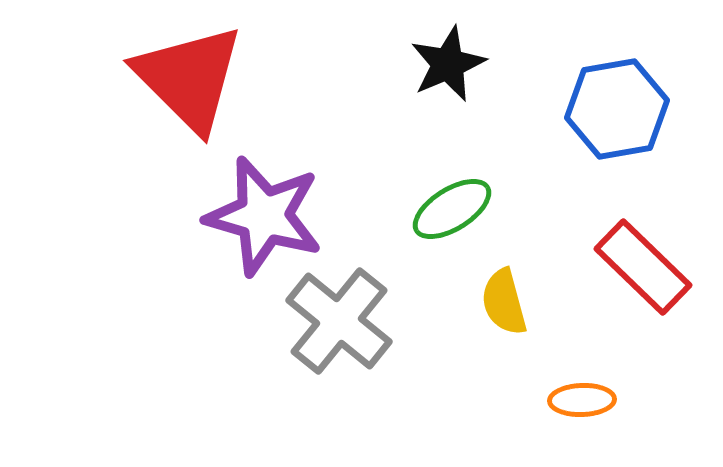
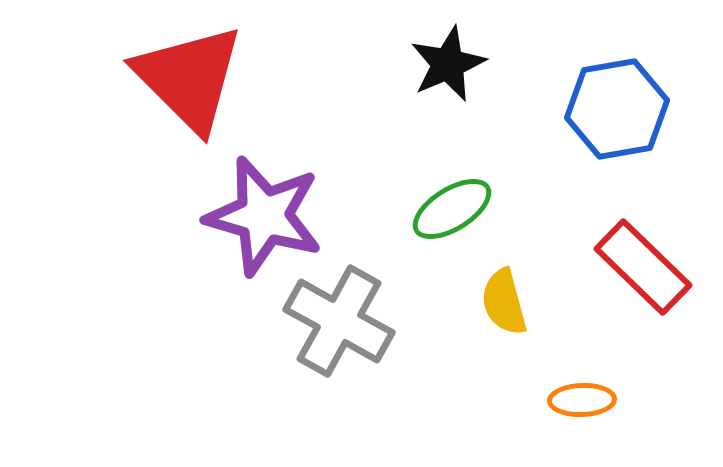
gray cross: rotated 10 degrees counterclockwise
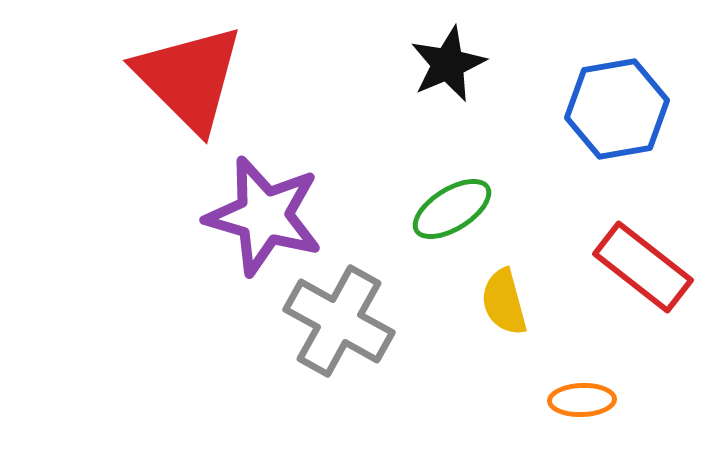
red rectangle: rotated 6 degrees counterclockwise
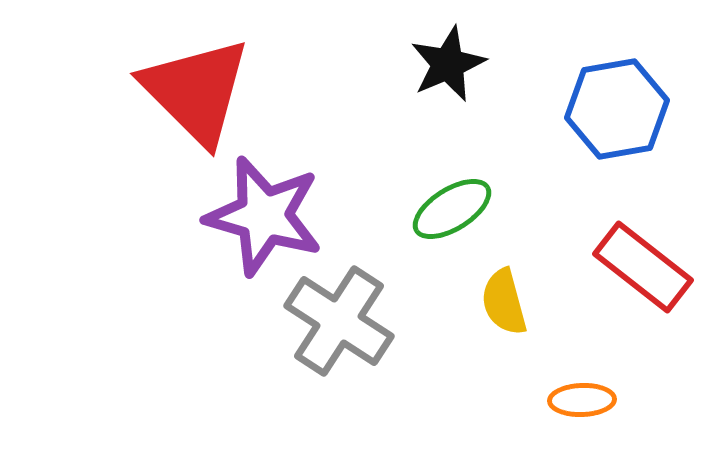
red triangle: moved 7 px right, 13 px down
gray cross: rotated 4 degrees clockwise
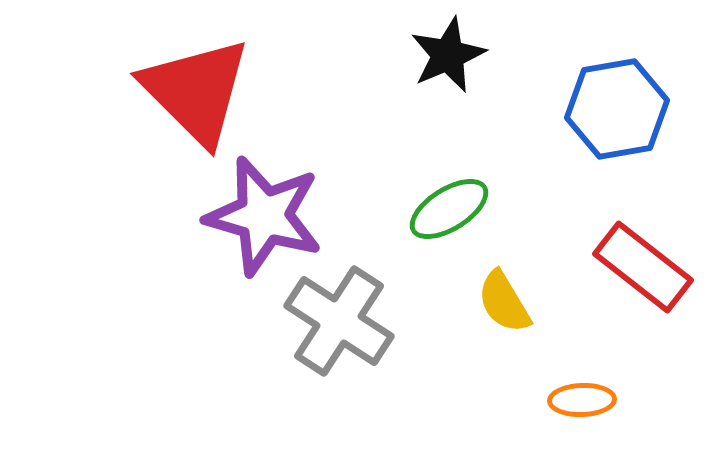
black star: moved 9 px up
green ellipse: moved 3 px left
yellow semicircle: rotated 16 degrees counterclockwise
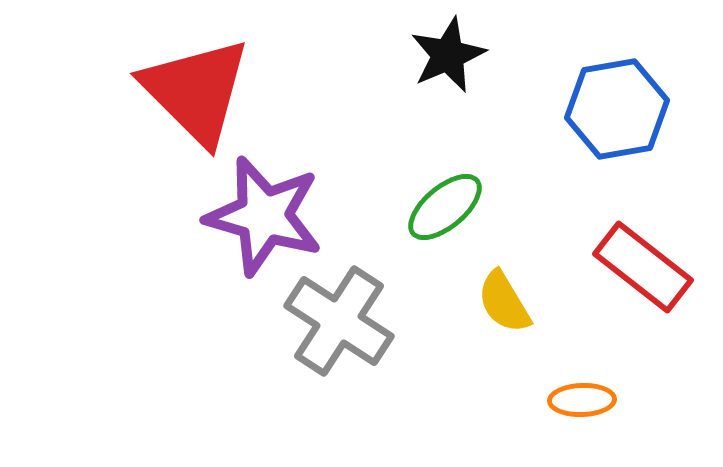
green ellipse: moved 4 px left, 2 px up; rotated 8 degrees counterclockwise
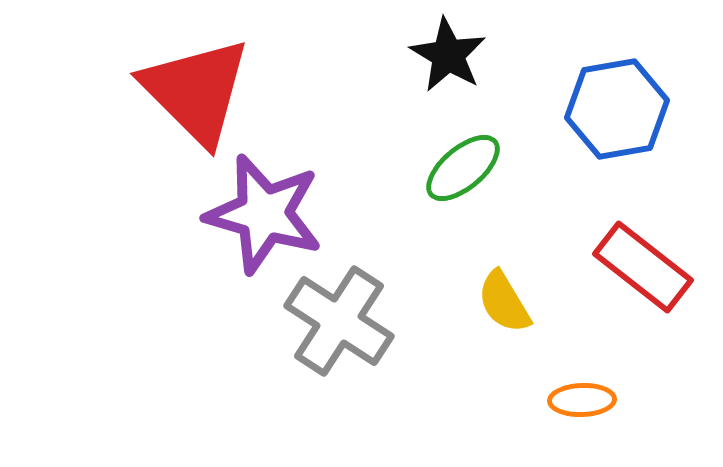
black star: rotated 18 degrees counterclockwise
green ellipse: moved 18 px right, 39 px up
purple star: moved 2 px up
